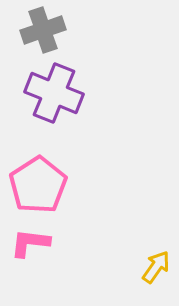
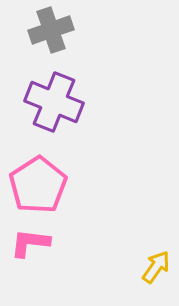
gray cross: moved 8 px right
purple cross: moved 9 px down
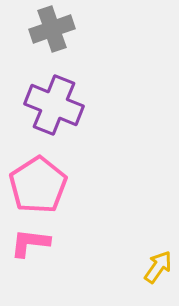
gray cross: moved 1 px right, 1 px up
purple cross: moved 3 px down
yellow arrow: moved 2 px right
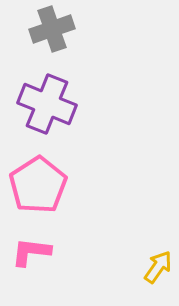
purple cross: moved 7 px left, 1 px up
pink L-shape: moved 1 px right, 9 px down
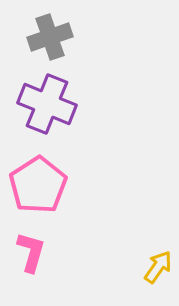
gray cross: moved 2 px left, 8 px down
pink L-shape: rotated 99 degrees clockwise
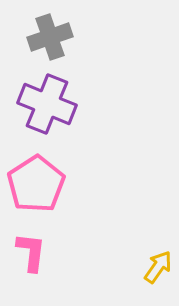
pink pentagon: moved 2 px left, 1 px up
pink L-shape: rotated 9 degrees counterclockwise
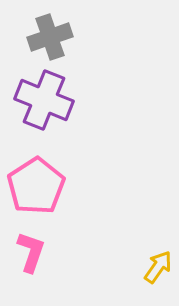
purple cross: moved 3 px left, 4 px up
pink pentagon: moved 2 px down
pink L-shape: rotated 12 degrees clockwise
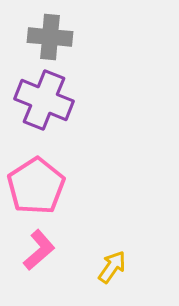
gray cross: rotated 24 degrees clockwise
pink L-shape: moved 8 px right, 2 px up; rotated 30 degrees clockwise
yellow arrow: moved 46 px left
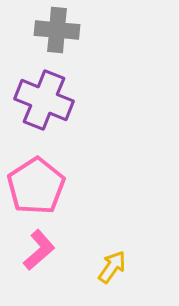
gray cross: moved 7 px right, 7 px up
